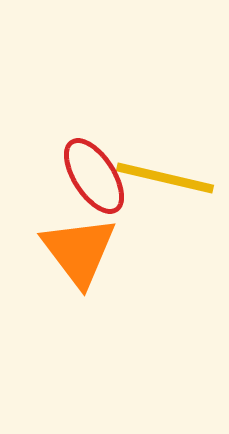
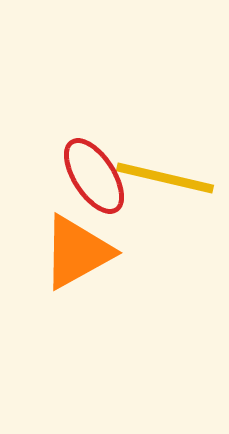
orange triangle: moved 2 px left, 1 px down; rotated 38 degrees clockwise
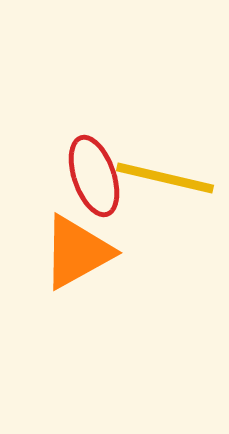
red ellipse: rotated 14 degrees clockwise
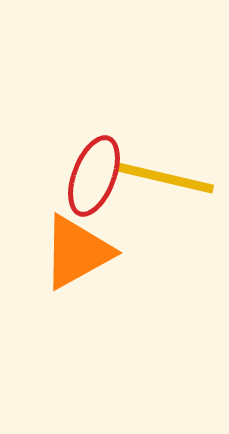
red ellipse: rotated 40 degrees clockwise
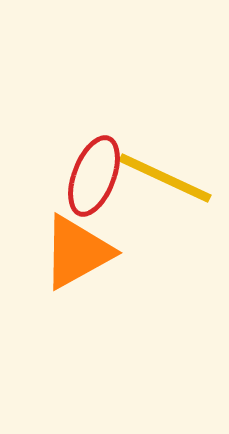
yellow line: rotated 12 degrees clockwise
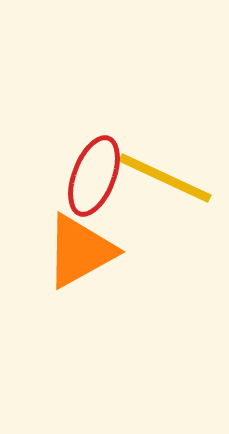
orange triangle: moved 3 px right, 1 px up
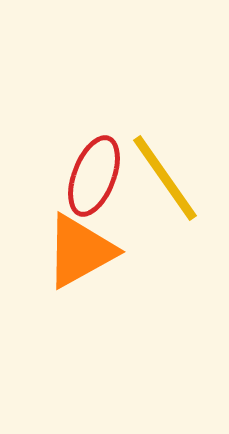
yellow line: rotated 30 degrees clockwise
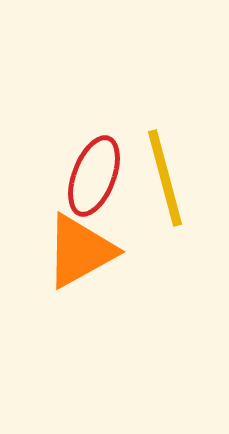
yellow line: rotated 20 degrees clockwise
